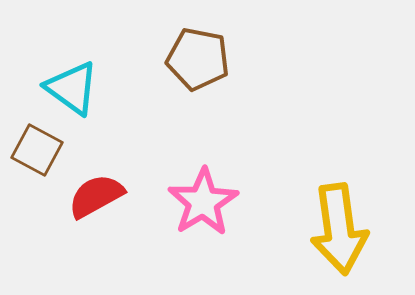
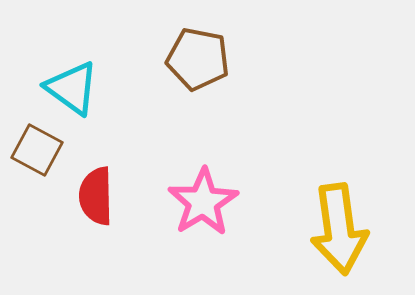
red semicircle: rotated 62 degrees counterclockwise
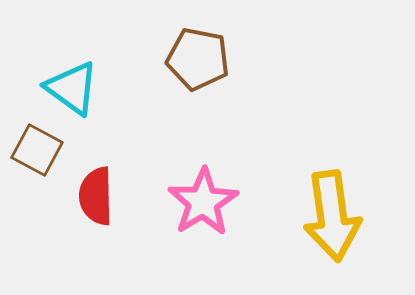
yellow arrow: moved 7 px left, 13 px up
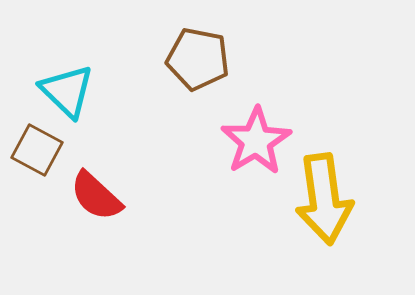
cyan triangle: moved 5 px left, 3 px down; rotated 8 degrees clockwise
red semicircle: rotated 46 degrees counterclockwise
pink star: moved 53 px right, 61 px up
yellow arrow: moved 8 px left, 17 px up
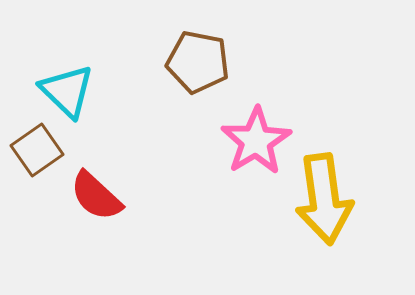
brown pentagon: moved 3 px down
brown square: rotated 27 degrees clockwise
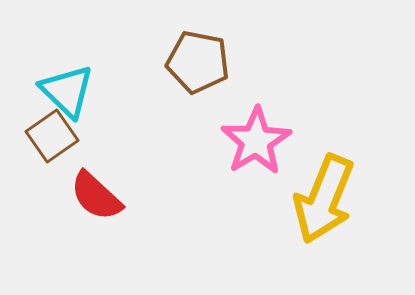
brown square: moved 15 px right, 14 px up
yellow arrow: rotated 30 degrees clockwise
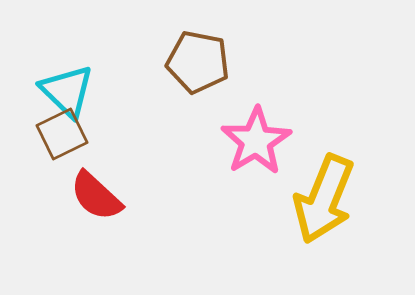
brown square: moved 10 px right, 2 px up; rotated 9 degrees clockwise
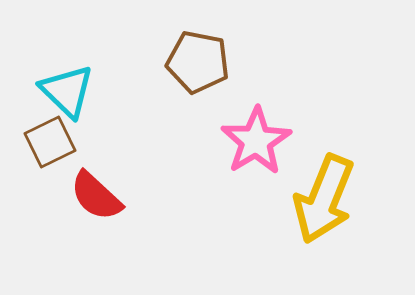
brown square: moved 12 px left, 8 px down
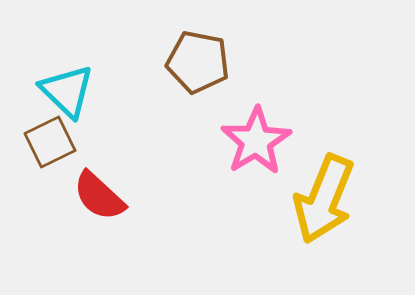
red semicircle: moved 3 px right
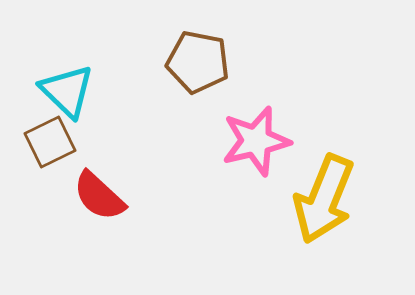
pink star: rotated 18 degrees clockwise
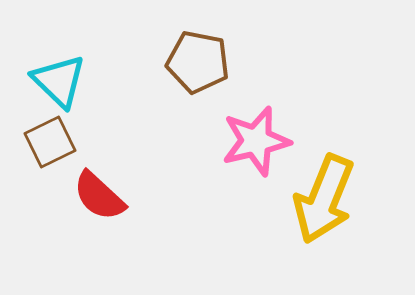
cyan triangle: moved 8 px left, 10 px up
